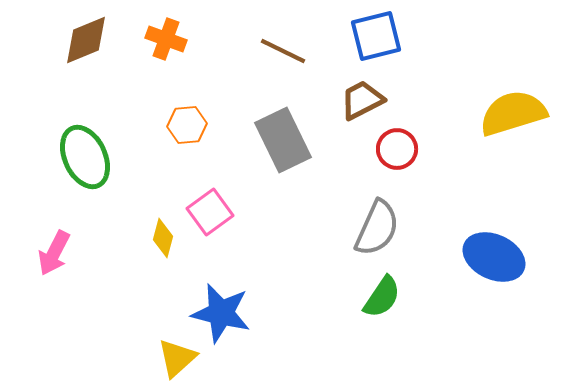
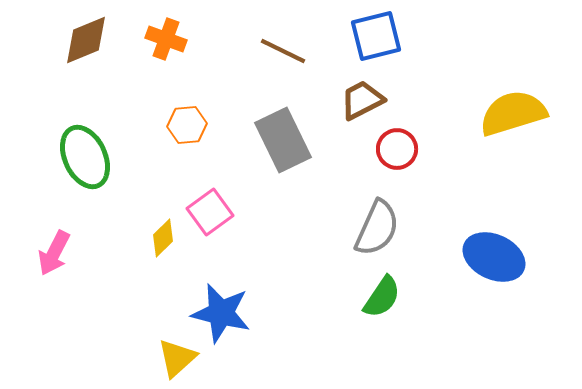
yellow diamond: rotated 30 degrees clockwise
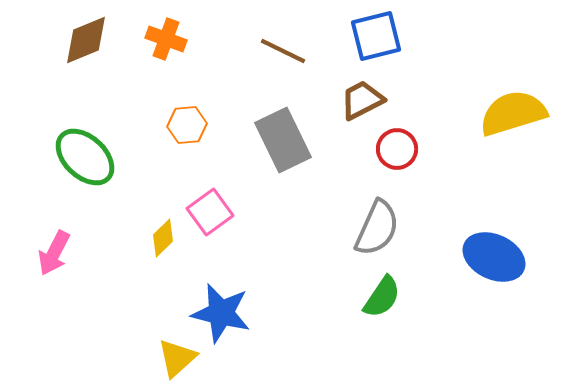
green ellipse: rotated 22 degrees counterclockwise
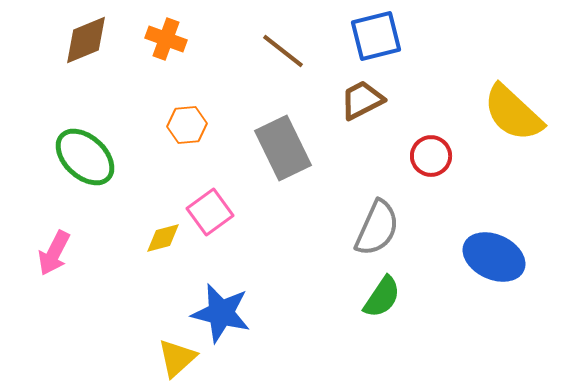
brown line: rotated 12 degrees clockwise
yellow semicircle: rotated 120 degrees counterclockwise
gray rectangle: moved 8 px down
red circle: moved 34 px right, 7 px down
yellow diamond: rotated 30 degrees clockwise
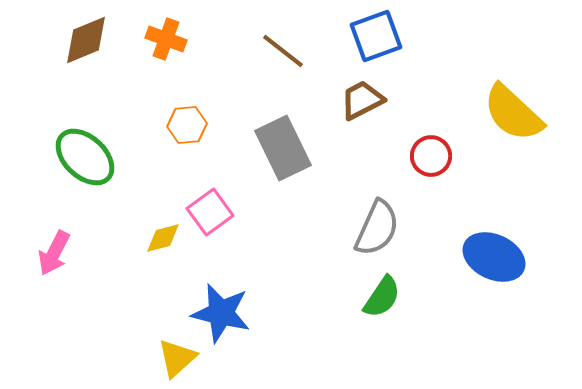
blue square: rotated 6 degrees counterclockwise
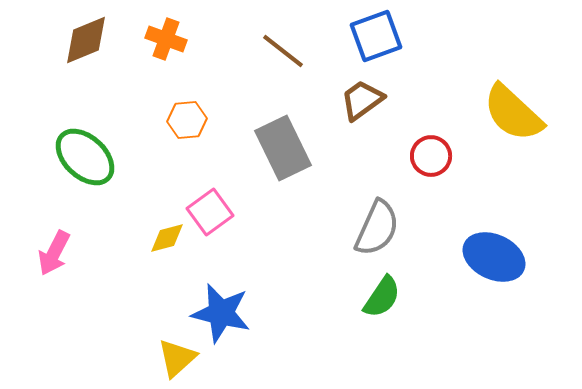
brown trapezoid: rotated 9 degrees counterclockwise
orange hexagon: moved 5 px up
yellow diamond: moved 4 px right
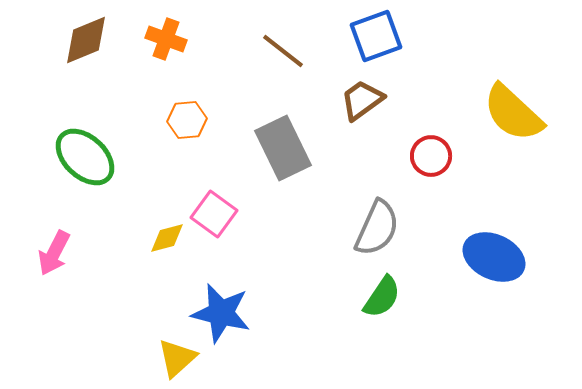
pink square: moved 4 px right, 2 px down; rotated 18 degrees counterclockwise
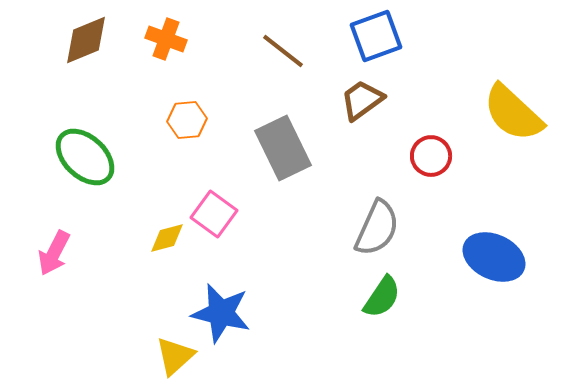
yellow triangle: moved 2 px left, 2 px up
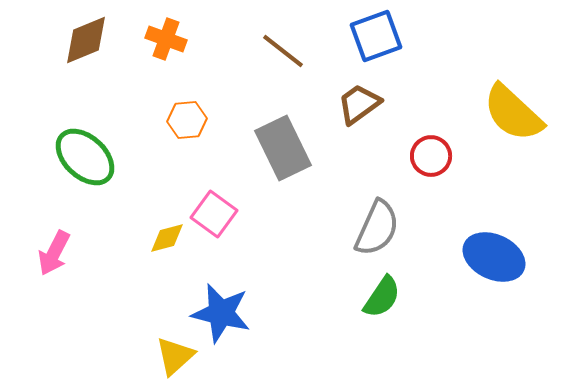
brown trapezoid: moved 3 px left, 4 px down
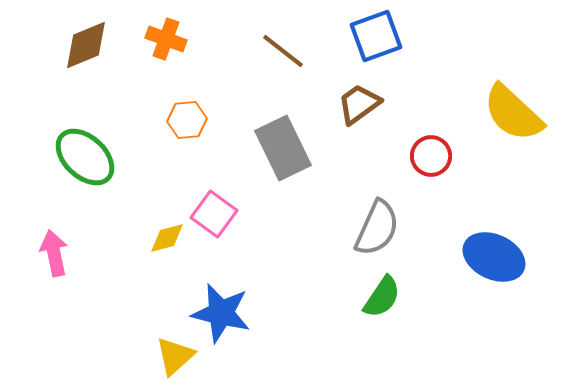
brown diamond: moved 5 px down
pink arrow: rotated 141 degrees clockwise
